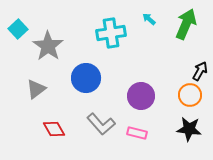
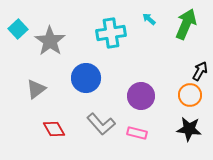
gray star: moved 2 px right, 5 px up
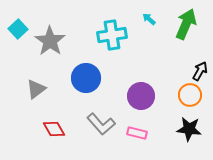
cyan cross: moved 1 px right, 2 px down
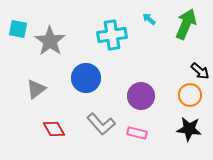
cyan square: rotated 36 degrees counterclockwise
black arrow: rotated 102 degrees clockwise
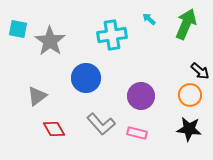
gray triangle: moved 1 px right, 7 px down
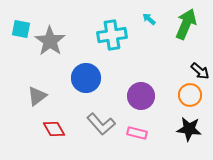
cyan square: moved 3 px right
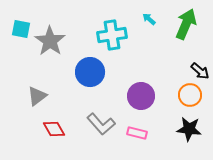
blue circle: moved 4 px right, 6 px up
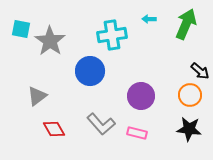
cyan arrow: rotated 40 degrees counterclockwise
blue circle: moved 1 px up
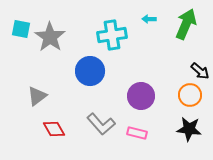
gray star: moved 4 px up
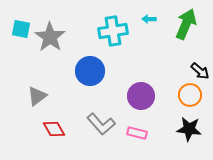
cyan cross: moved 1 px right, 4 px up
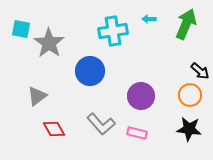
gray star: moved 1 px left, 6 px down
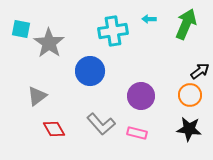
black arrow: rotated 78 degrees counterclockwise
